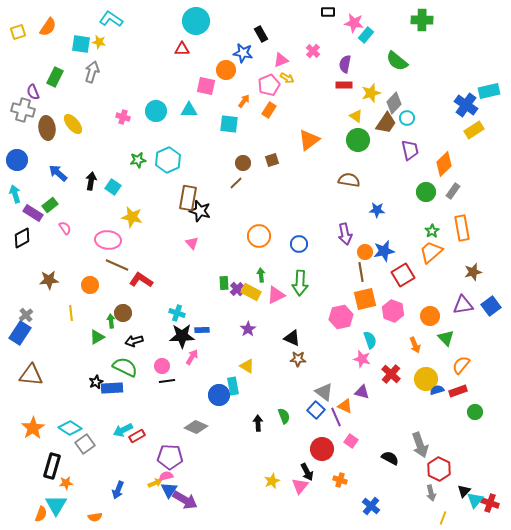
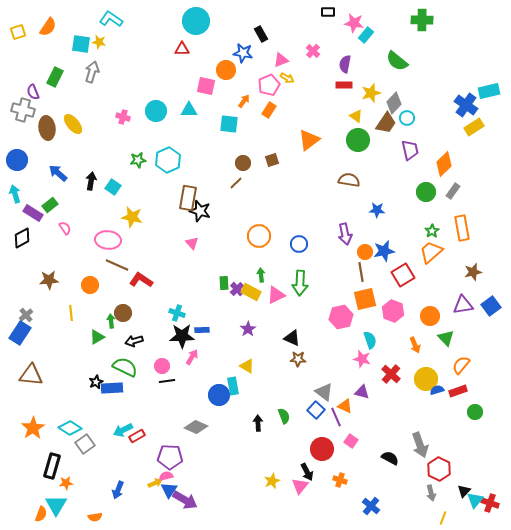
yellow rectangle at (474, 130): moved 3 px up
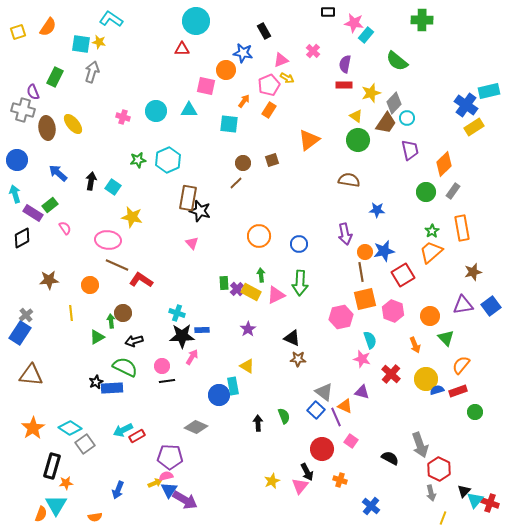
black rectangle at (261, 34): moved 3 px right, 3 px up
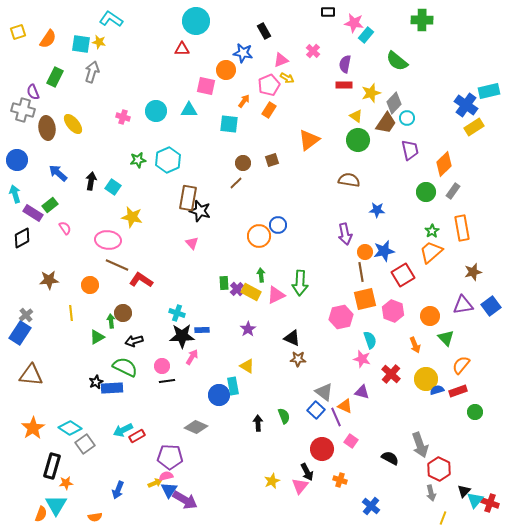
orange semicircle at (48, 27): moved 12 px down
blue circle at (299, 244): moved 21 px left, 19 px up
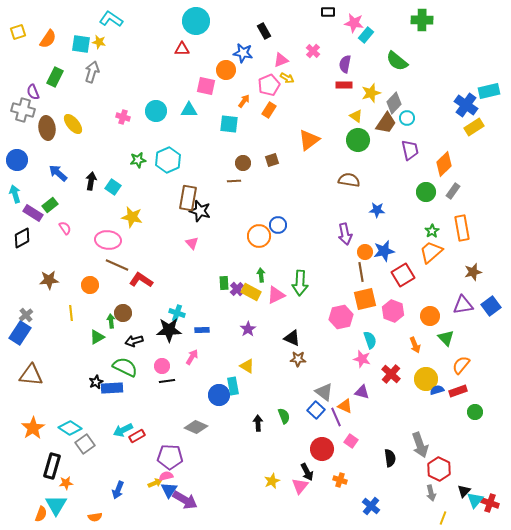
brown line at (236, 183): moved 2 px left, 2 px up; rotated 40 degrees clockwise
black star at (182, 336): moved 13 px left, 6 px up
black semicircle at (390, 458): rotated 54 degrees clockwise
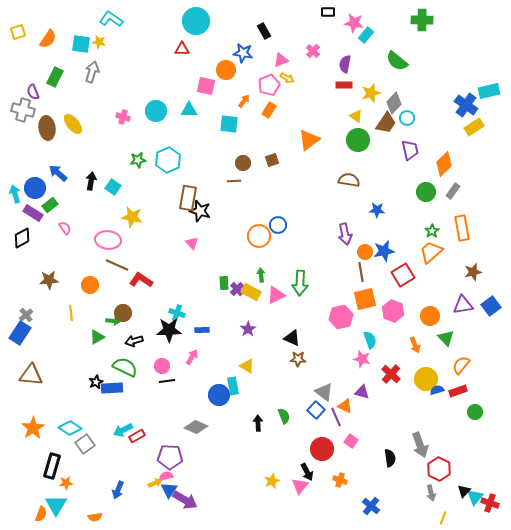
blue circle at (17, 160): moved 18 px right, 28 px down
green arrow at (111, 321): moved 2 px right; rotated 104 degrees clockwise
cyan triangle at (475, 500): moved 3 px up
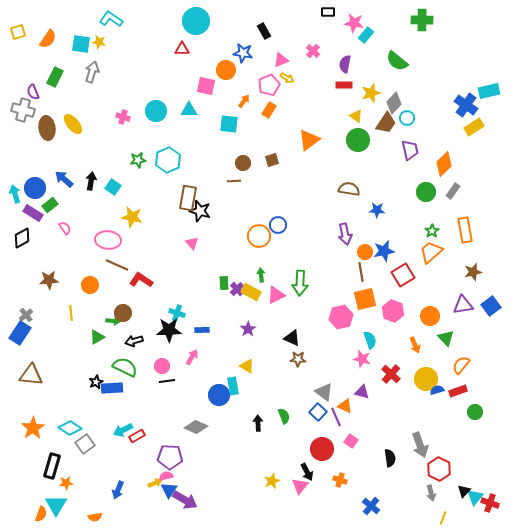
blue arrow at (58, 173): moved 6 px right, 6 px down
brown semicircle at (349, 180): moved 9 px down
orange rectangle at (462, 228): moved 3 px right, 2 px down
blue square at (316, 410): moved 2 px right, 2 px down
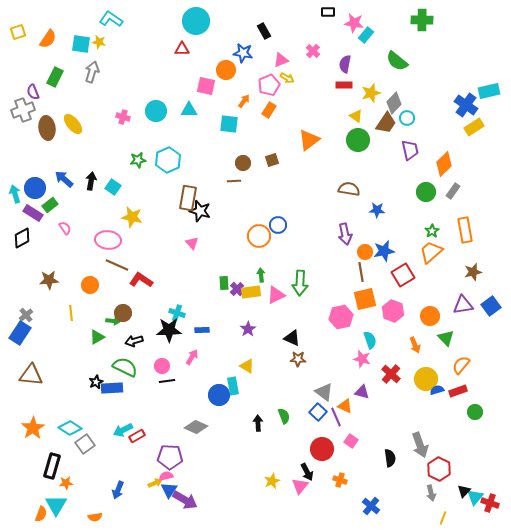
gray cross at (23, 110): rotated 35 degrees counterclockwise
yellow rectangle at (251, 292): rotated 36 degrees counterclockwise
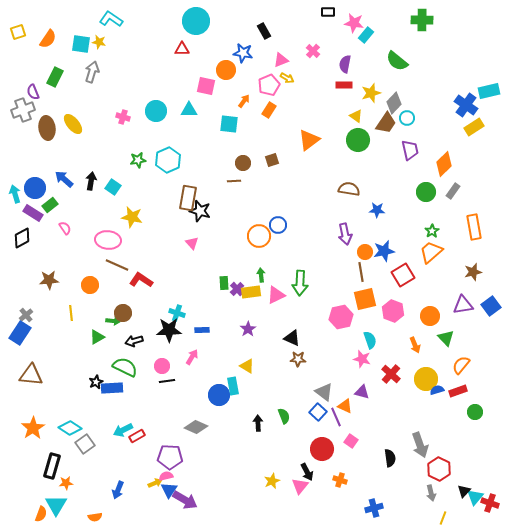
orange rectangle at (465, 230): moved 9 px right, 3 px up
blue cross at (371, 506): moved 3 px right, 2 px down; rotated 36 degrees clockwise
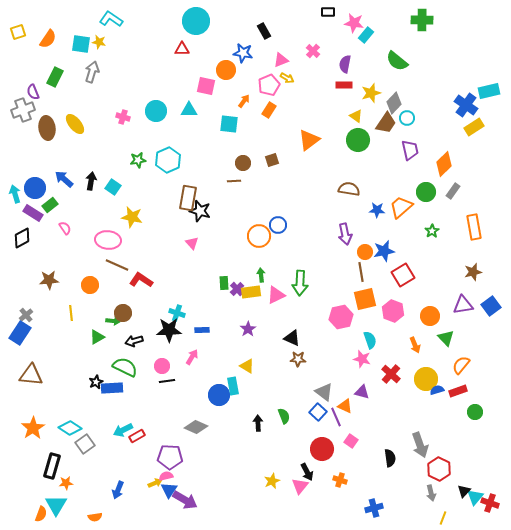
yellow ellipse at (73, 124): moved 2 px right
orange trapezoid at (431, 252): moved 30 px left, 45 px up
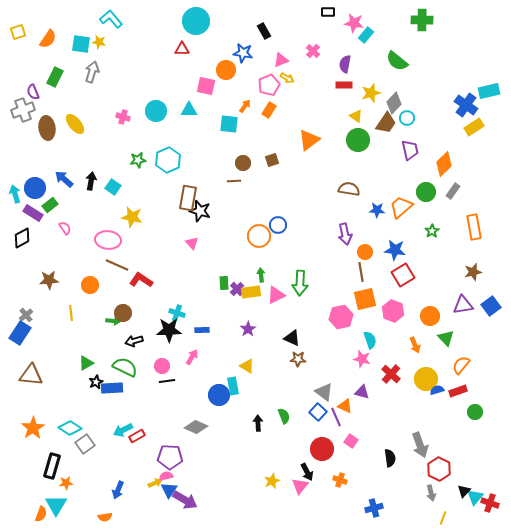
cyan L-shape at (111, 19): rotated 15 degrees clockwise
orange arrow at (244, 101): moved 1 px right, 5 px down
blue star at (384, 251): moved 11 px right, 1 px up; rotated 20 degrees clockwise
green triangle at (97, 337): moved 11 px left, 26 px down
orange semicircle at (95, 517): moved 10 px right
